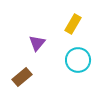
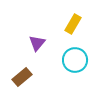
cyan circle: moved 3 px left
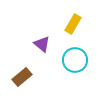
purple triangle: moved 5 px right, 1 px down; rotated 30 degrees counterclockwise
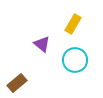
brown rectangle: moved 5 px left, 6 px down
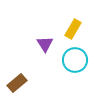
yellow rectangle: moved 5 px down
purple triangle: moved 3 px right; rotated 18 degrees clockwise
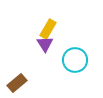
yellow rectangle: moved 25 px left
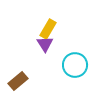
cyan circle: moved 5 px down
brown rectangle: moved 1 px right, 2 px up
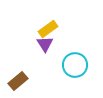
yellow rectangle: rotated 24 degrees clockwise
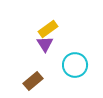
brown rectangle: moved 15 px right
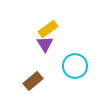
cyan circle: moved 1 px down
